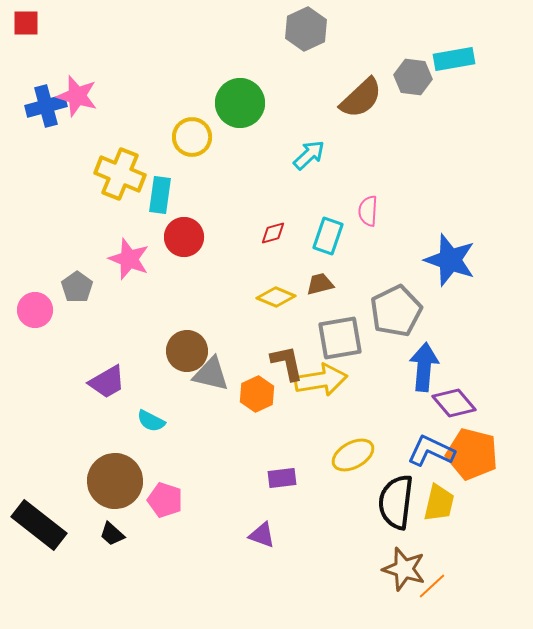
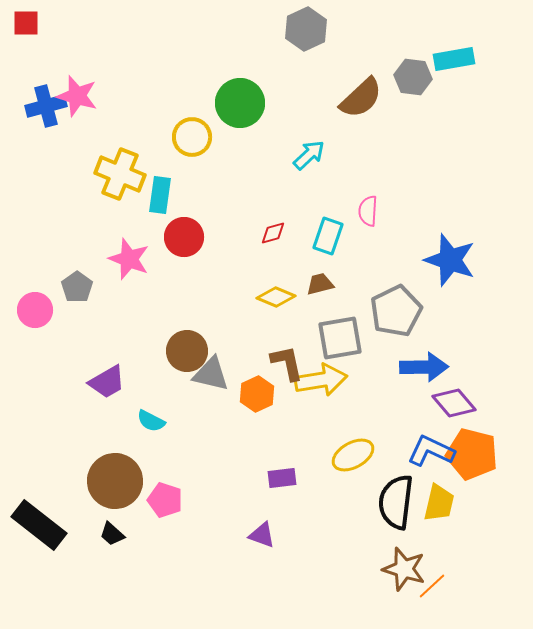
blue arrow at (424, 367): rotated 84 degrees clockwise
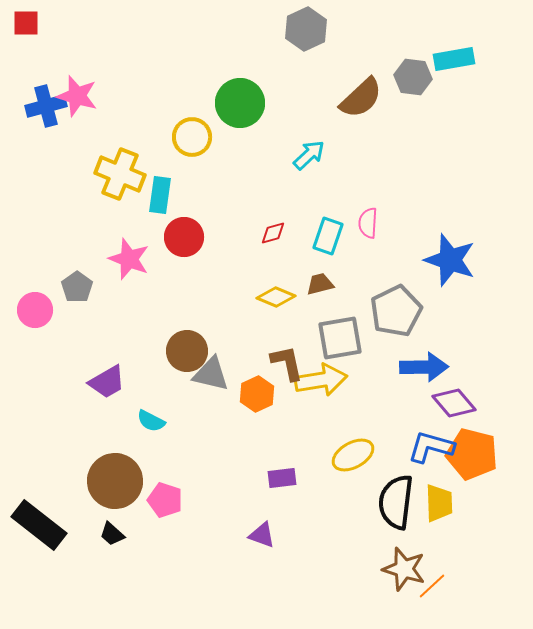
pink semicircle at (368, 211): moved 12 px down
blue L-shape at (431, 451): moved 4 px up; rotated 9 degrees counterclockwise
yellow trapezoid at (439, 503): rotated 15 degrees counterclockwise
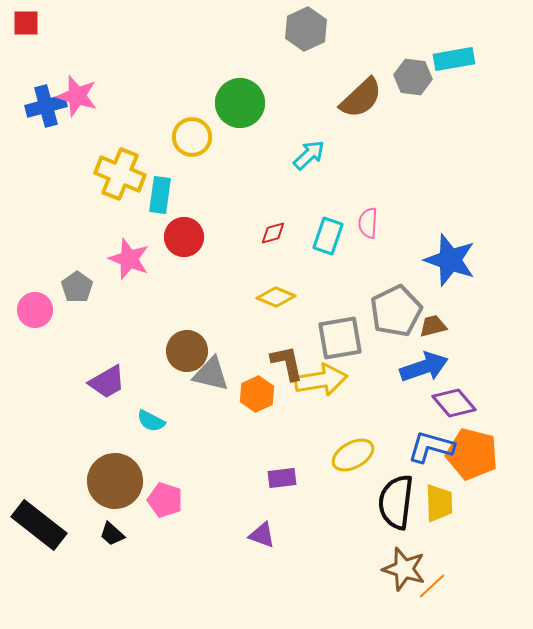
brown trapezoid at (320, 284): moved 113 px right, 42 px down
blue arrow at (424, 367): rotated 18 degrees counterclockwise
